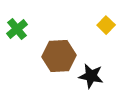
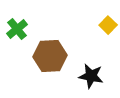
yellow square: moved 2 px right
brown hexagon: moved 9 px left
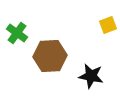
yellow square: rotated 24 degrees clockwise
green cross: moved 4 px down; rotated 15 degrees counterclockwise
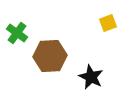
yellow square: moved 2 px up
black star: moved 1 px down; rotated 15 degrees clockwise
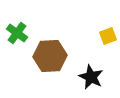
yellow square: moved 13 px down
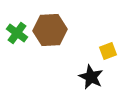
yellow square: moved 15 px down
brown hexagon: moved 26 px up
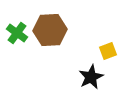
black star: rotated 20 degrees clockwise
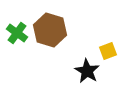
brown hexagon: rotated 20 degrees clockwise
black star: moved 4 px left, 6 px up; rotated 15 degrees counterclockwise
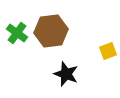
brown hexagon: moved 1 px right, 1 px down; rotated 24 degrees counterclockwise
black star: moved 21 px left, 3 px down; rotated 10 degrees counterclockwise
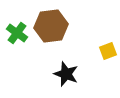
brown hexagon: moved 5 px up
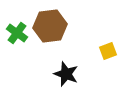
brown hexagon: moved 1 px left
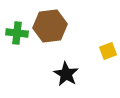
green cross: rotated 30 degrees counterclockwise
black star: rotated 10 degrees clockwise
